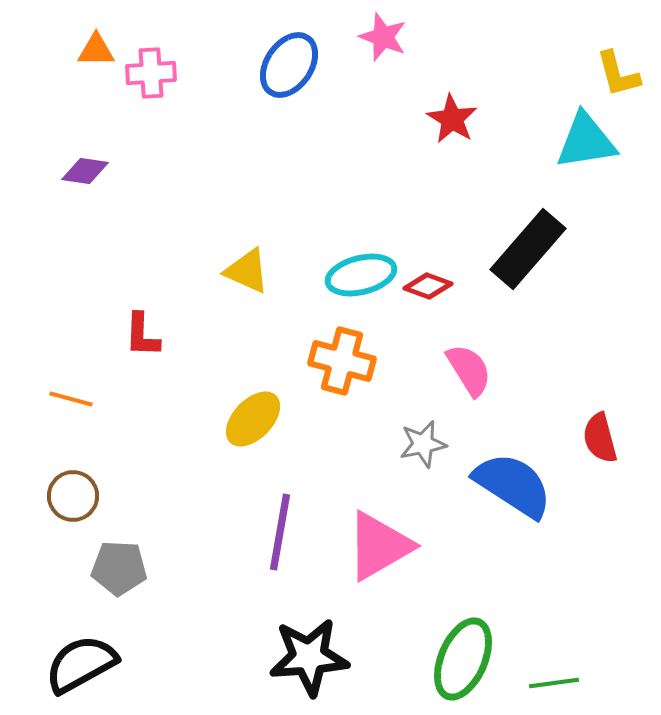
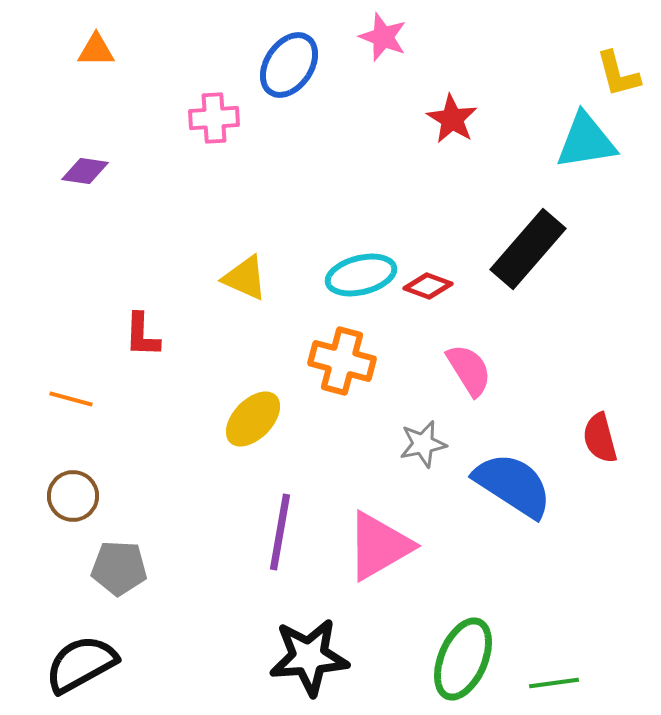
pink cross: moved 63 px right, 45 px down
yellow triangle: moved 2 px left, 7 px down
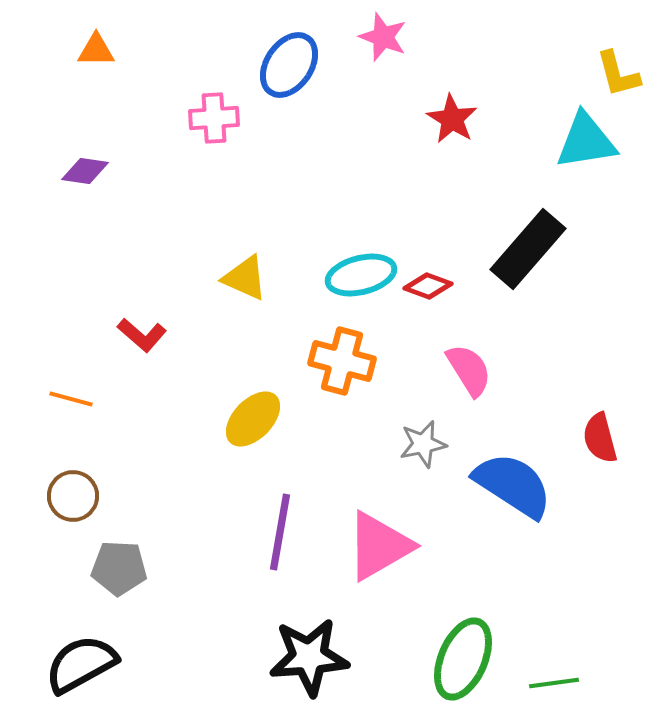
red L-shape: rotated 51 degrees counterclockwise
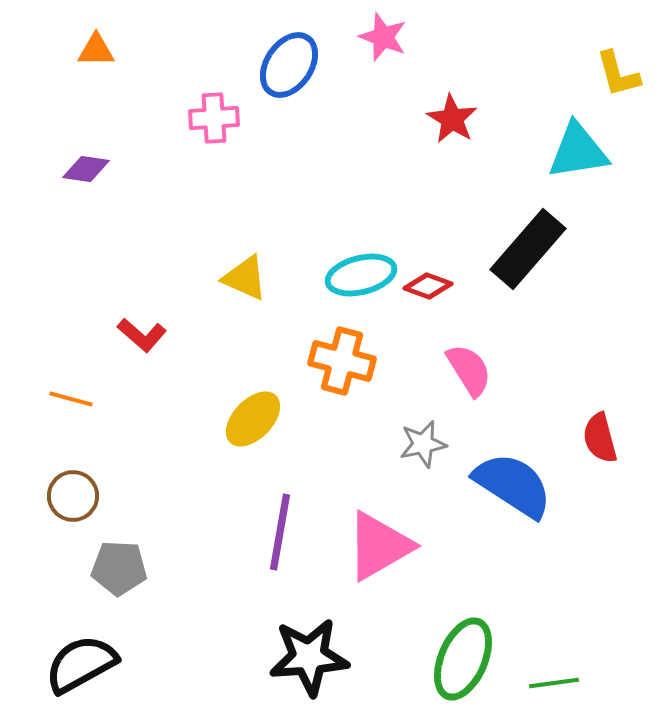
cyan triangle: moved 8 px left, 10 px down
purple diamond: moved 1 px right, 2 px up
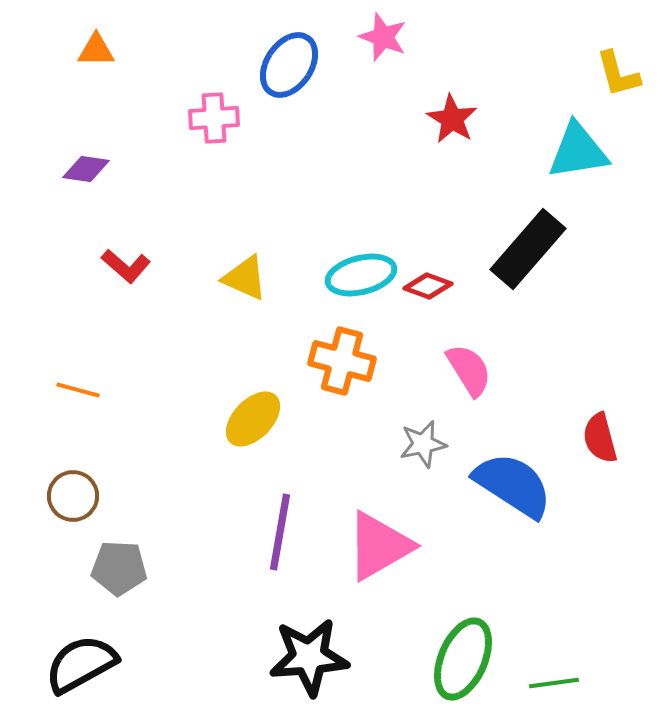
red L-shape: moved 16 px left, 69 px up
orange line: moved 7 px right, 9 px up
